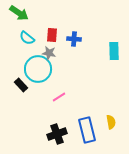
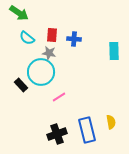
cyan circle: moved 3 px right, 3 px down
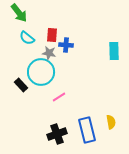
green arrow: rotated 18 degrees clockwise
blue cross: moved 8 px left, 6 px down
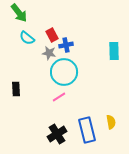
red rectangle: rotated 32 degrees counterclockwise
blue cross: rotated 16 degrees counterclockwise
cyan circle: moved 23 px right
black rectangle: moved 5 px left, 4 px down; rotated 40 degrees clockwise
black cross: rotated 12 degrees counterclockwise
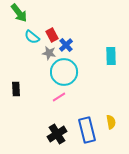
cyan semicircle: moved 5 px right, 1 px up
blue cross: rotated 32 degrees counterclockwise
cyan rectangle: moved 3 px left, 5 px down
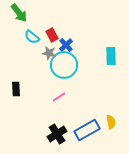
cyan circle: moved 7 px up
blue rectangle: rotated 75 degrees clockwise
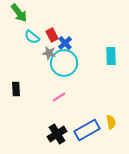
blue cross: moved 1 px left, 2 px up
cyan circle: moved 2 px up
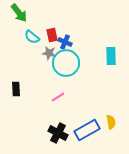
red rectangle: rotated 16 degrees clockwise
blue cross: moved 1 px up; rotated 24 degrees counterclockwise
cyan circle: moved 2 px right
pink line: moved 1 px left
black cross: moved 1 px right, 1 px up; rotated 30 degrees counterclockwise
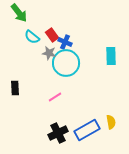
red rectangle: rotated 24 degrees counterclockwise
black rectangle: moved 1 px left, 1 px up
pink line: moved 3 px left
black cross: rotated 36 degrees clockwise
